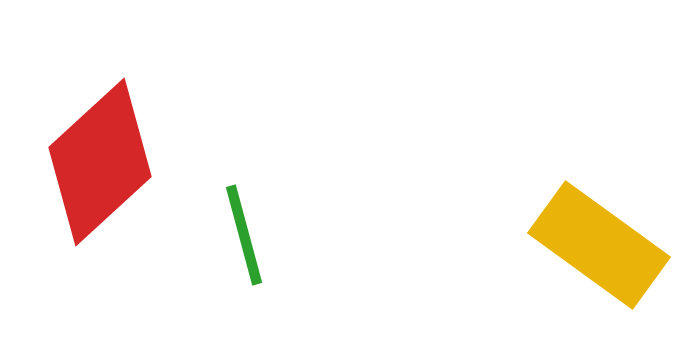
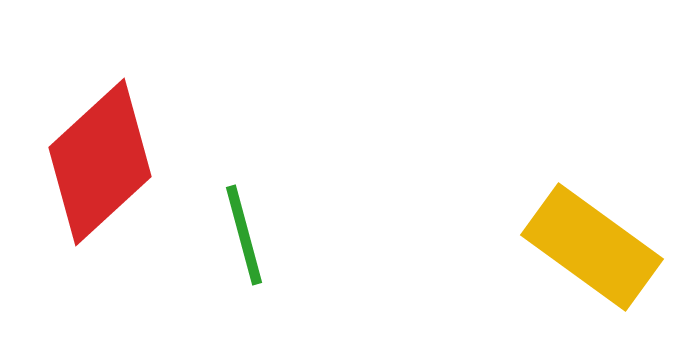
yellow rectangle: moved 7 px left, 2 px down
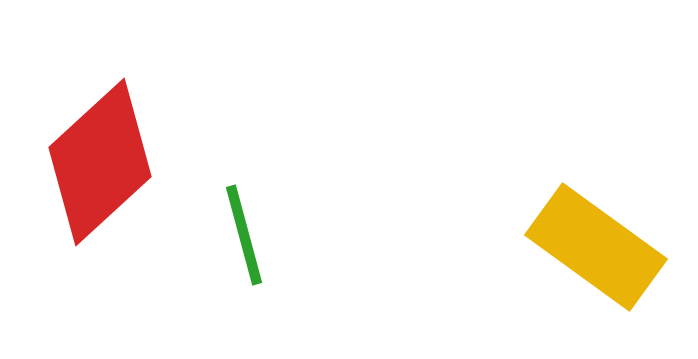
yellow rectangle: moved 4 px right
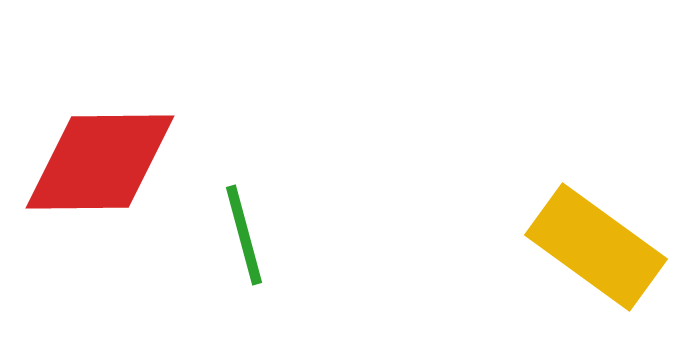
red diamond: rotated 42 degrees clockwise
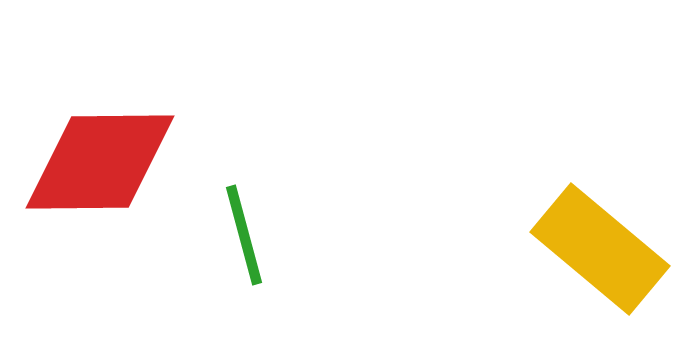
yellow rectangle: moved 4 px right, 2 px down; rotated 4 degrees clockwise
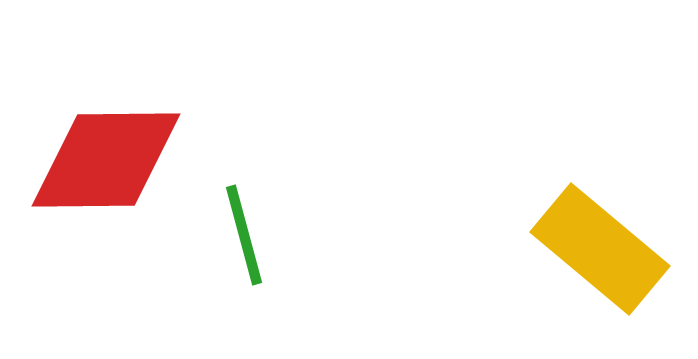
red diamond: moved 6 px right, 2 px up
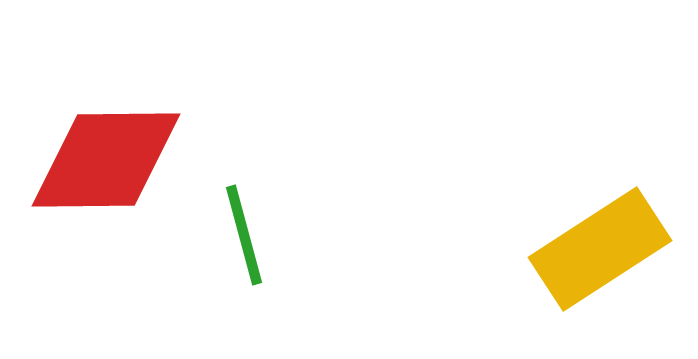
yellow rectangle: rotated 73 degrees counterclockwise
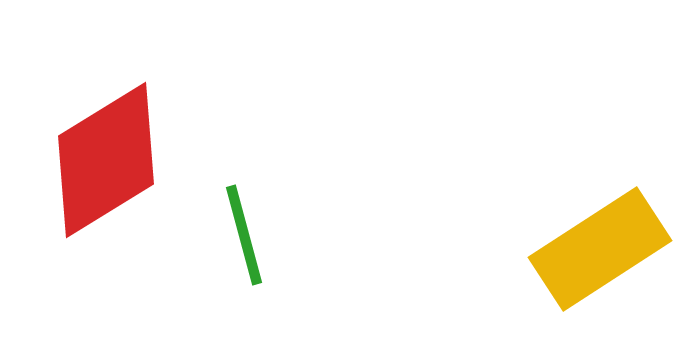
red diamond: rotated 31 degrees counterclockwise
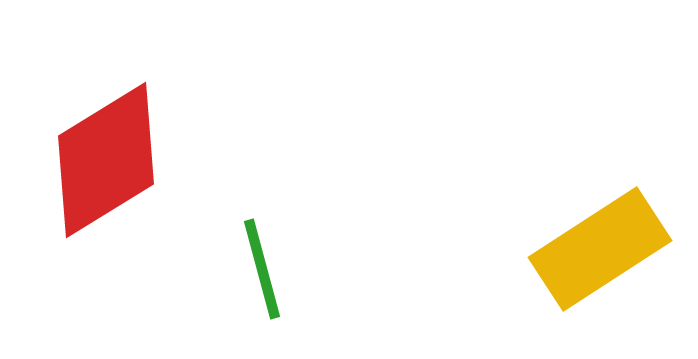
green line: moved 18 px right, 34 px down
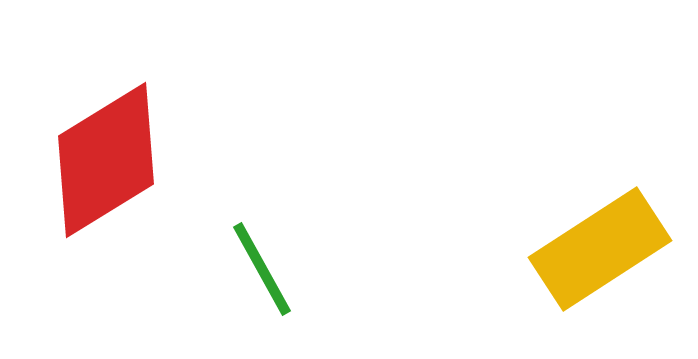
green line: rotated 14 degrees counterclockwise
